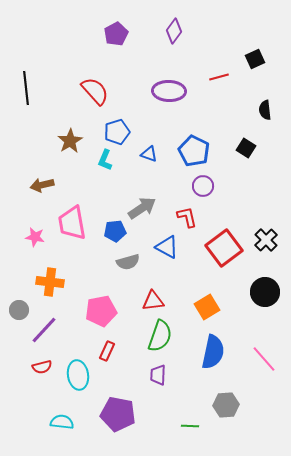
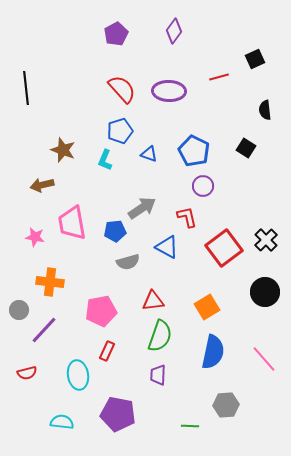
red semicircle at (95, 91): moved 27 px right, 2 px up
blue pentagon at (117, 132): moved 3 px right, 1 px up
brown star at (70, 141): moved 7 px left, 9 px down; rotated 20 degrees counterclockwise
red semicircle at (42, 367): moved 15 px left, 6 px down
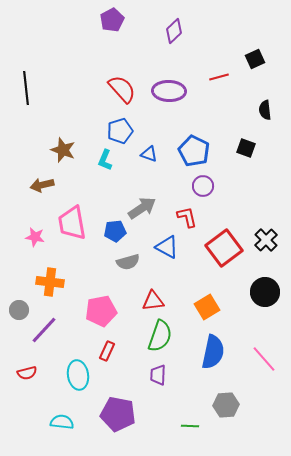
purple diamond at (174, 31): rotated 10 degrees clockwise
purple pentagon at (116, 34): moved 4 px left, 14 px up
black square at (246, 148): rotated 12 degrees counterclockwise
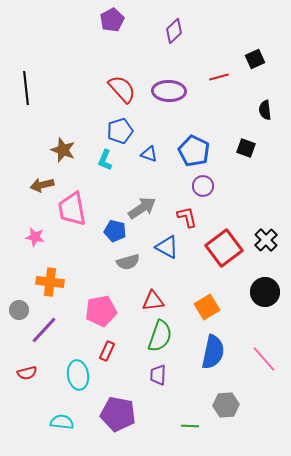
pink trapezoid at (72, 223): moved 14 px up
blue pentagon at (115, 231): rotated 20 degrees clockwise
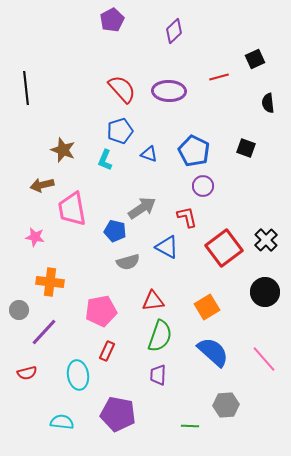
black semicircle at (265, 110): moved 3 px right, 7 px up
purple line at (44, 330): moved 2 px down
blue semicircle at (213, 352): rotated 60 degrees counterclockwise
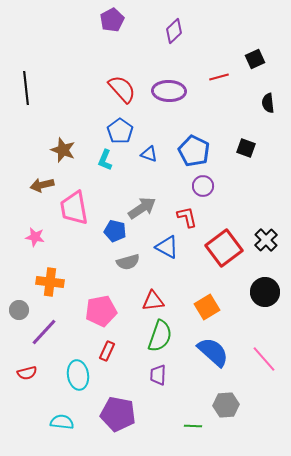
blue pentagon at (120, 131): rotated 20 degrees counterclockwise
pink trapezoid at (72, 209): moved 2 px right, 1 px up
green line at (190, 426): moved 3 px right
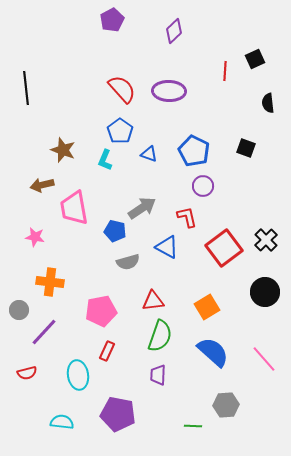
red line at (219, 77): moved 6 px right, 6 px up; rotated 72 degrees counterclockwise
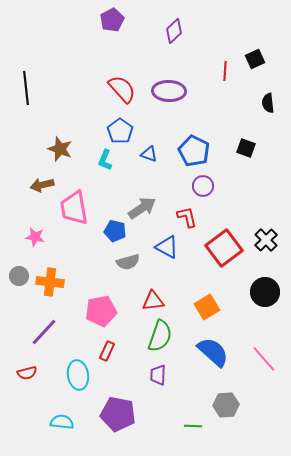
brown star at (63, 150): moved 3 px left, 1 px up
gray circle at (19, 310): moved 34 px up
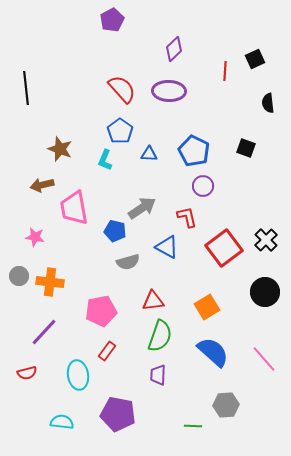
purple diamond at (174, 31): moved 18 px down
blue triangle at (149, 154): rotated 18 degrees counterclockwise
red rectangle at (107, 351): rotated 12 degrees clockwise
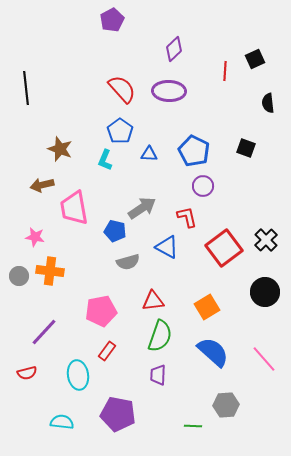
orange cross at (50, 282): moved 11 px up
